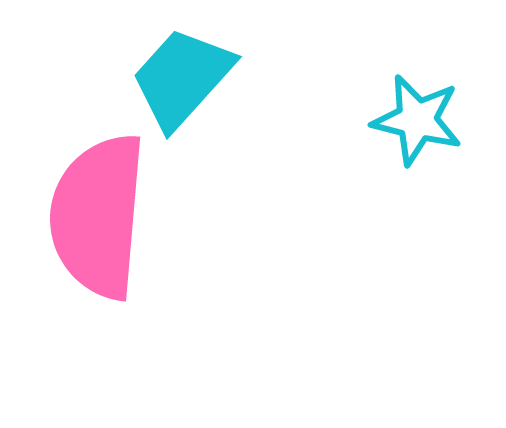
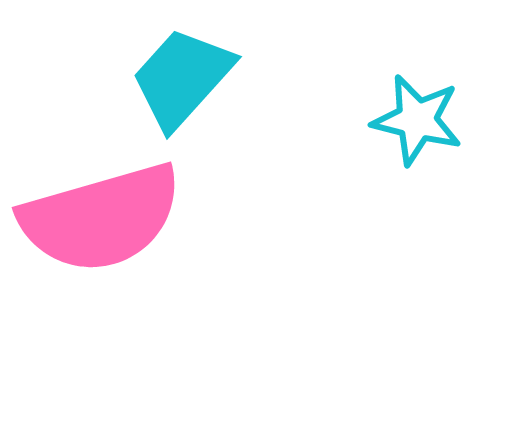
pink semicircle: moved 3 px right, 2 px down; rotated 111 degrees counterclockwise
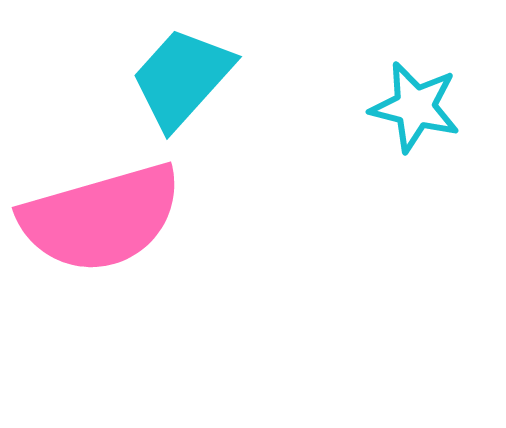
cyan star: moved 2 px left, 13 px up
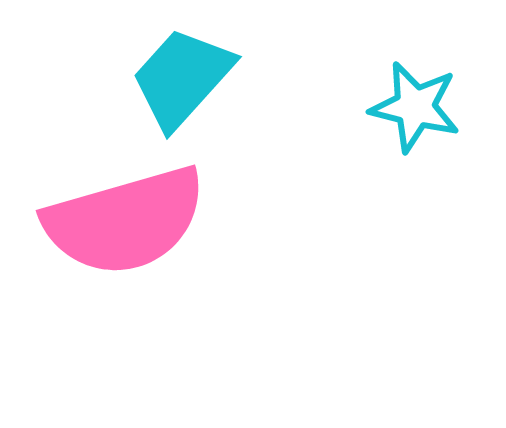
pink semicircle: moved 24 px right, 3 px down
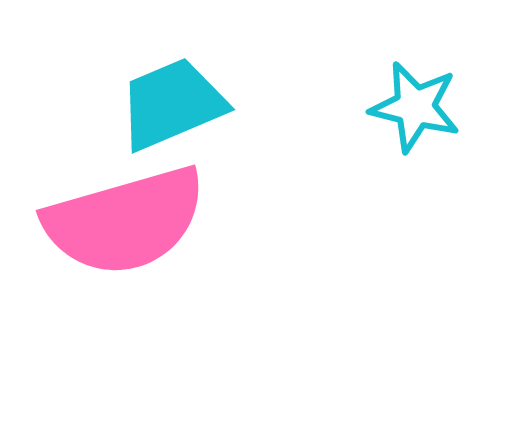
cyan trapezoid: moved 10 px left, 26 px down; rotated 25 degrees clockwise
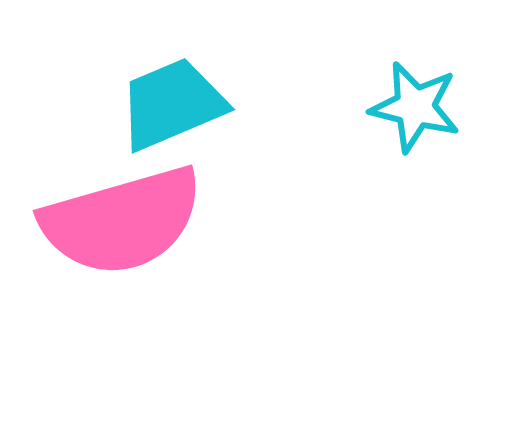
pink semicircle: moved 3 px left
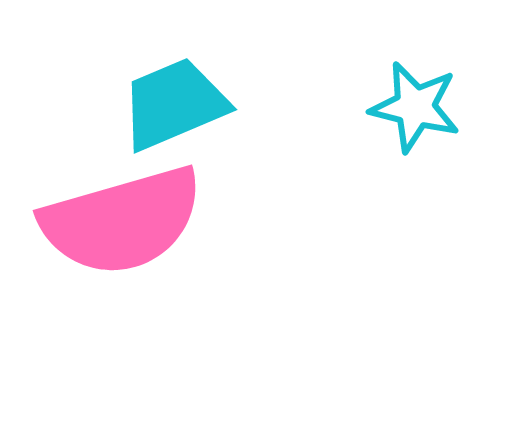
cyan trapezoid: moved 2 px right
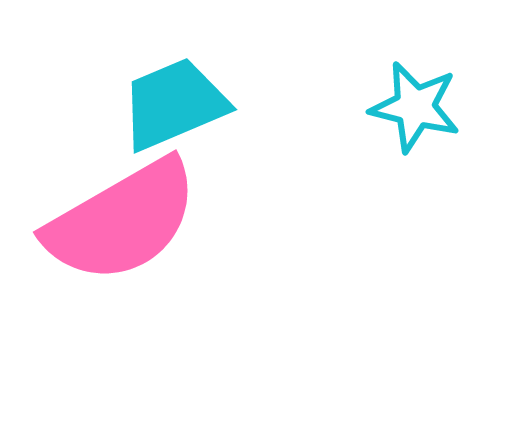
pink semicircle: rotated 14 degrees counterclockwise
